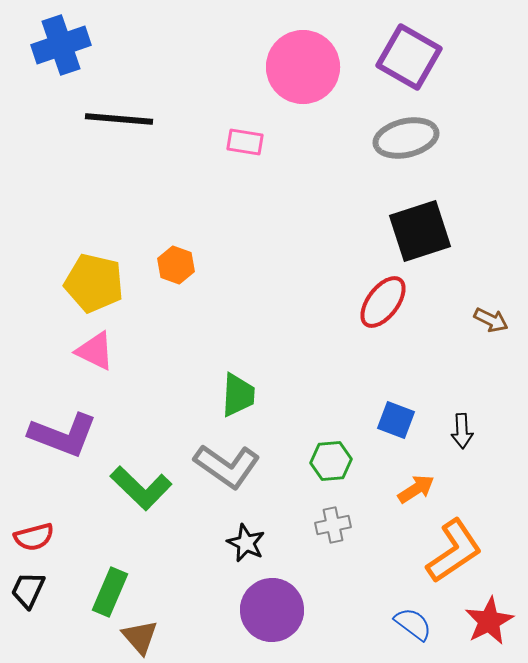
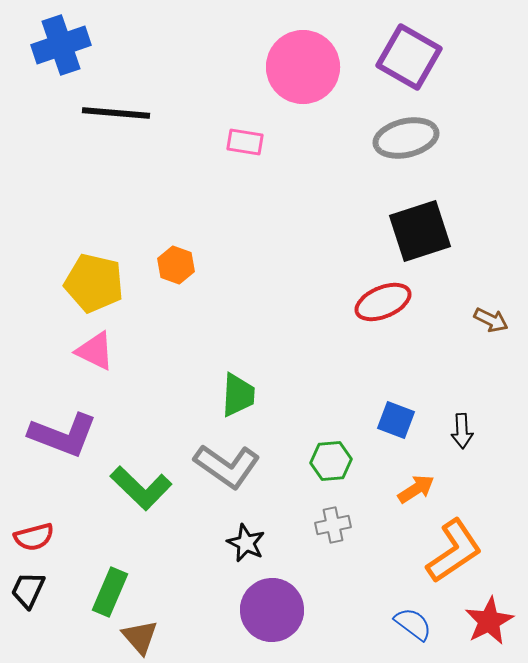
black line: moved 3 px left, 6 px up
red ellipse: rotated 30 degrees clockwise
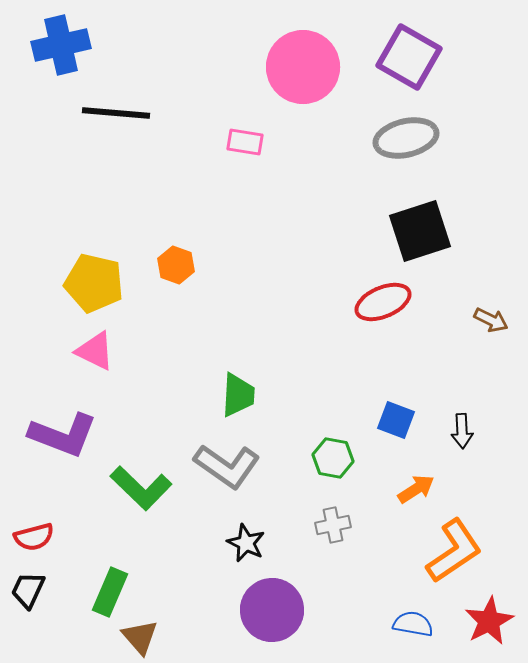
blue cross: rotated 6 degrees clockwise
green hexagon: moved 2 px right, 3 px up; rotated 15 degrees clockwise
blue semicircle: rotated 27 degrees counterclockwise
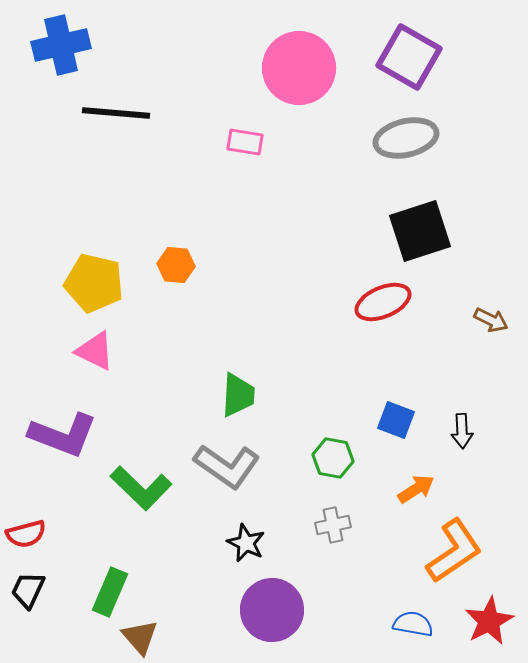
pink circle: moved 4 px left, 1 px down
orange hexagon: rotated 15 degrees counterclockwise
red semicircle: moved 8 px left, 3 px up
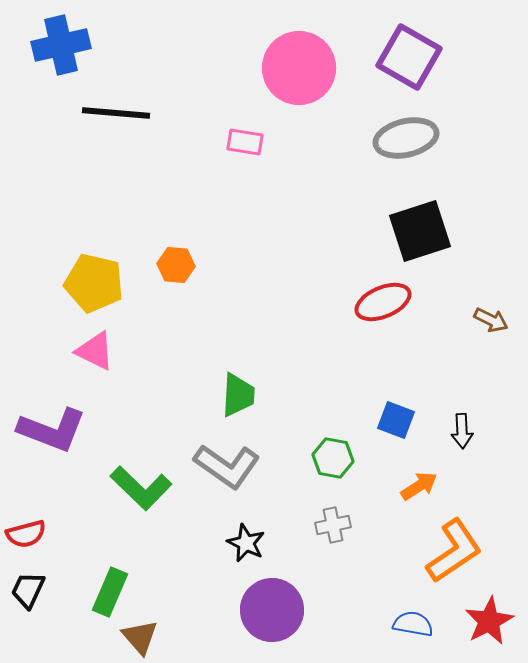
purple L-shape: moved 11 px left, 5 px up
orange arrow: moved 3 px right, 3 px up
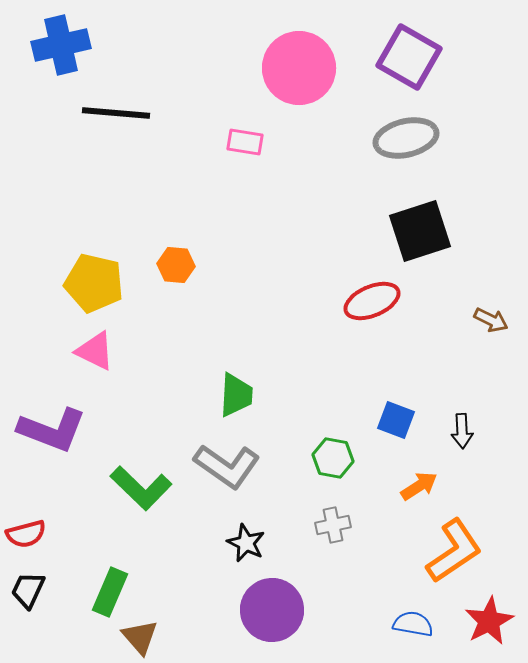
red ellipse: moved 11 px left, 1 px up
green trapezoid: moved 2 px left
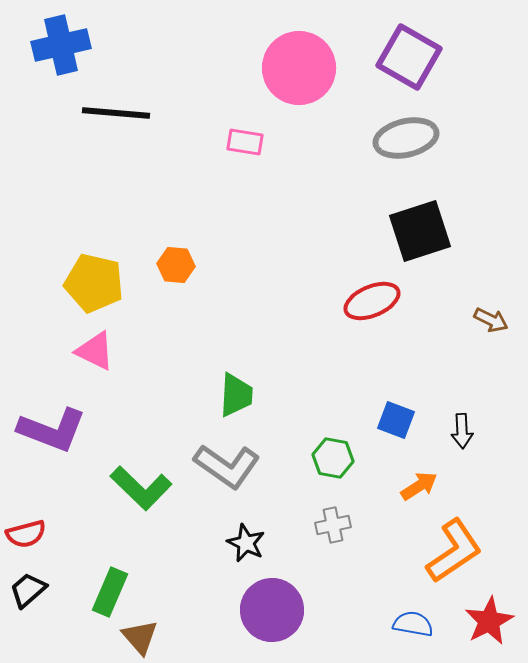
black trapezoid: rotated 24 degrees clockwise
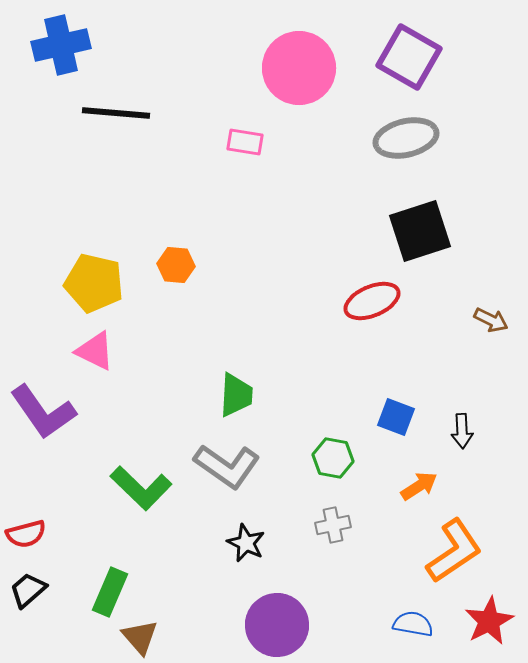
blue square: moved 3 px up
purple L-shape: moved 9 px left, 18 px up; rotated 34 degrees clockwise
purple circle: moved 5 px right, 15 px down
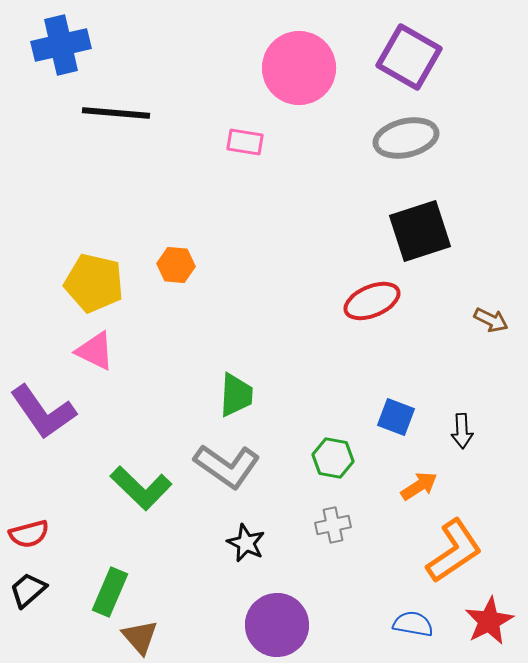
red semicircle: moved 3 px right
